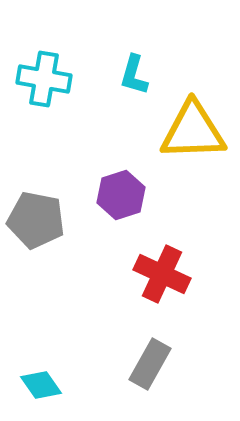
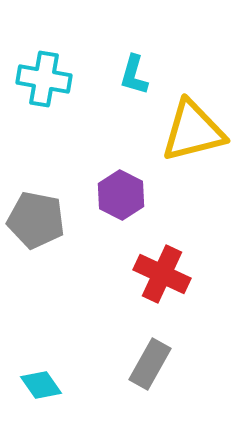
yellow triangle: rotated 12 degrees counterclockwise
purple hexagon: rotated 15 degrees counterclockwise
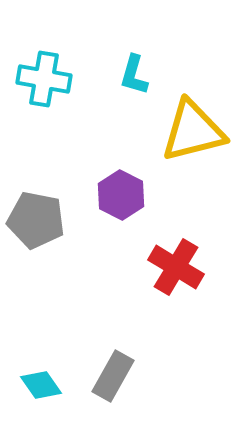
red cross: moved 14 px right, 7 px up; rotated 6 degrees clockwise
gray rectangle: moved 37 px left, 12 px down
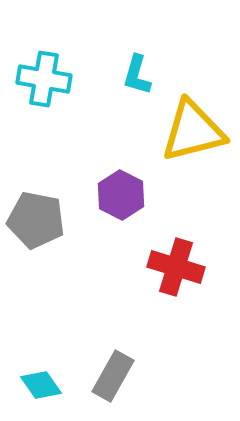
cyan L-shape: moved 3 px right
red cross: rotated 14 degrees counterclockwise
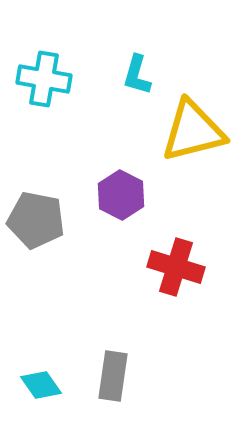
gray rectangle: rotated 21 degrees counterclockwise
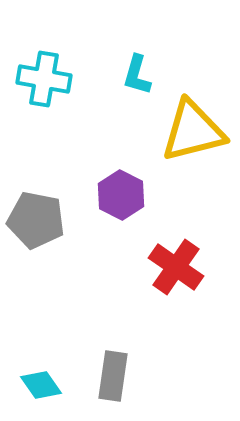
red cross: rotated 18 degrees clockwise
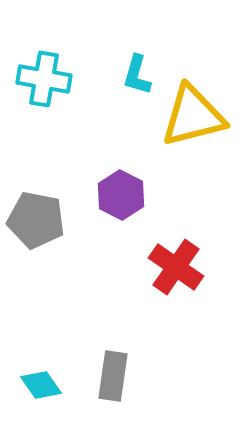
yellow triangle: moved 15 px up
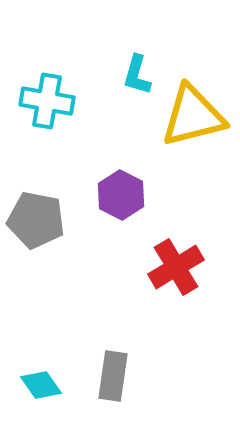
cyan cross: moved 3 px right, 22 px down
red cross: rotated 24 degrees clockwise
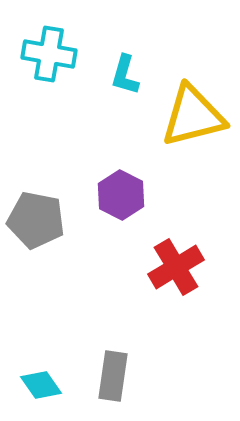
cyan L-shape: moved 12 px left
cyan cross: moved 2 px right, 47 px up
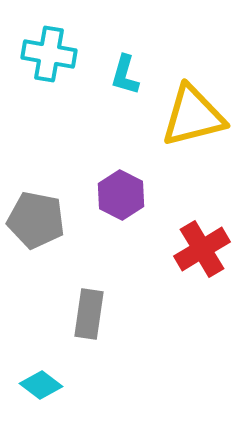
red cross: moved 26 px right, 18 px up
gray rectangle: moved 24 px left, 62 px up
cyan diamond: rotated 18 degrees counterclockwise
